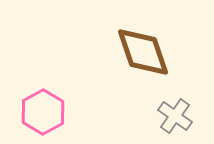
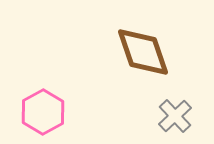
gray cross: rotated 12 degrees clockwise
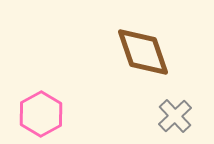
pink hexagon: moved 2 px left, 2 px down
